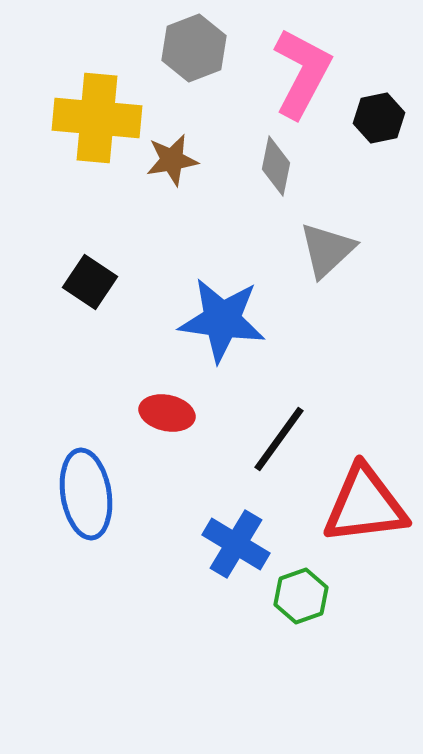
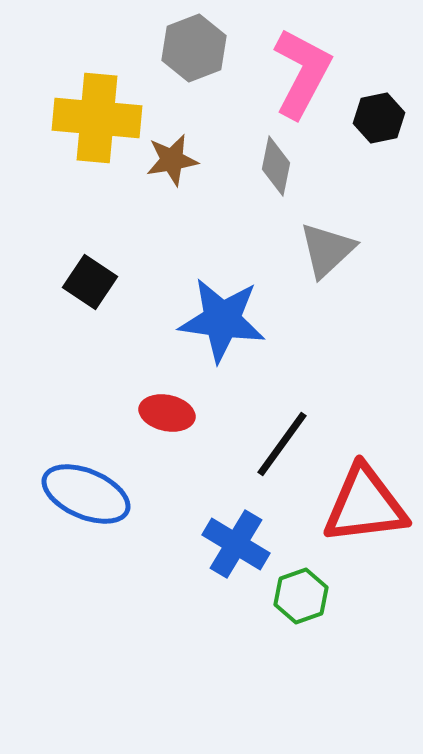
black line: moved 3 px right, 5 px down
blue ellipse: rotated 58 degrees counterclockwise
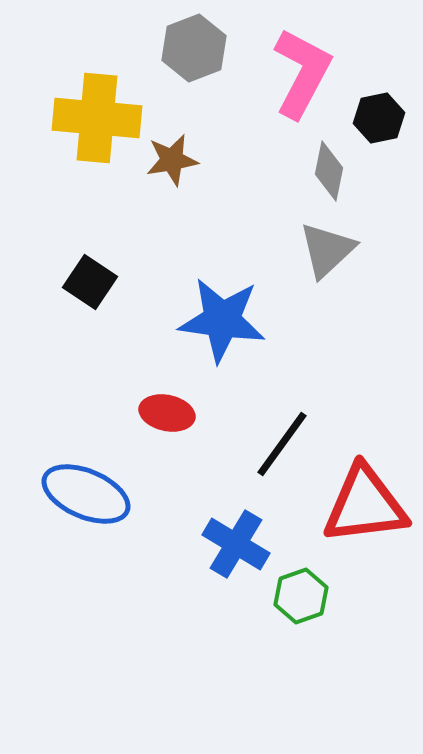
gray diamond: moved 53 px right, 5 px down
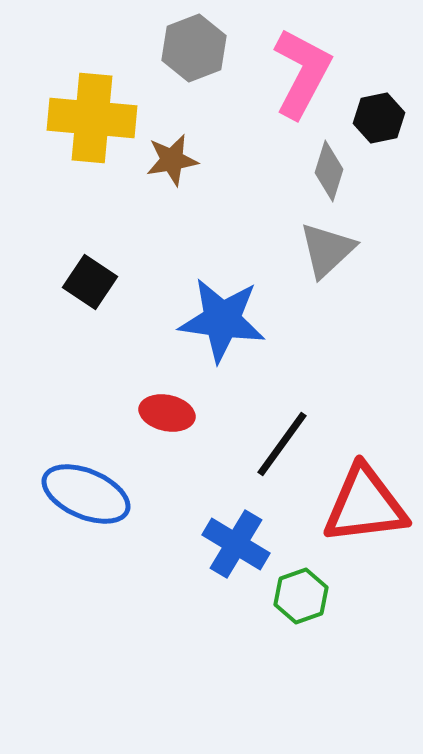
yellow cross: moved 5 px left
gray diamond: rotated 6 degrees clockwise
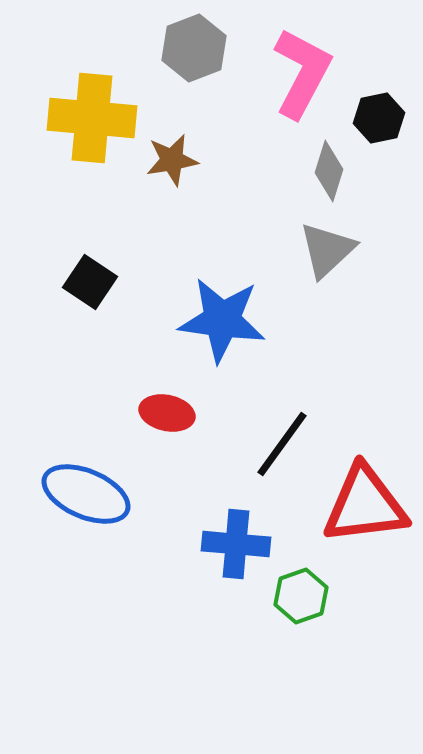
blue cross: rotated 26 degrees counterclockwise
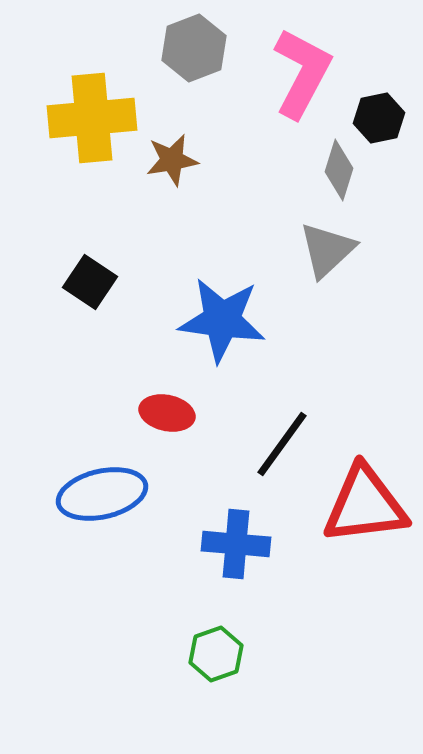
yellow cross: rotated 10 degrees counterclockwise
gray diamond: moved 10 px right, 1 px up
blue ellipse: moved 16 px right; rotated 36 degrees counterclockwise
green hexagon: moved 85 px left, 58 px down
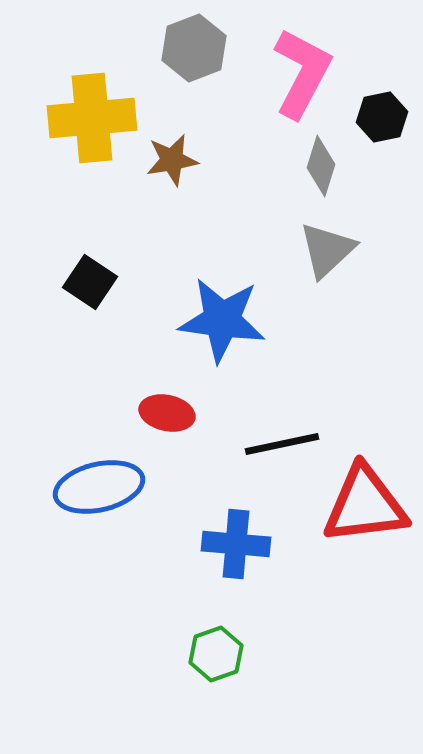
black hexagon: moved 3 px right, 1 px up
gray diamond: moved 18 px left, 4 px up
black line: rotated 42 degrees clockwise
blue ellipse: moved 3 px left, 7 px up
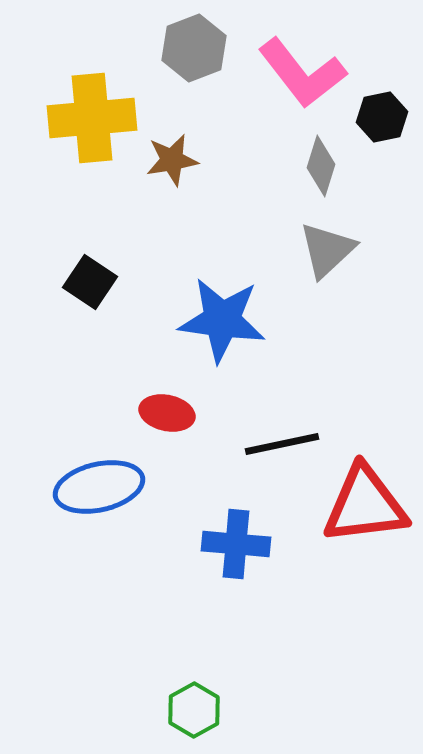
pink L-shape: rotated 114 degrees clockwise
green hexagon: moved 22 px left, 56 px down; rotated 10 degrees counterclockwise
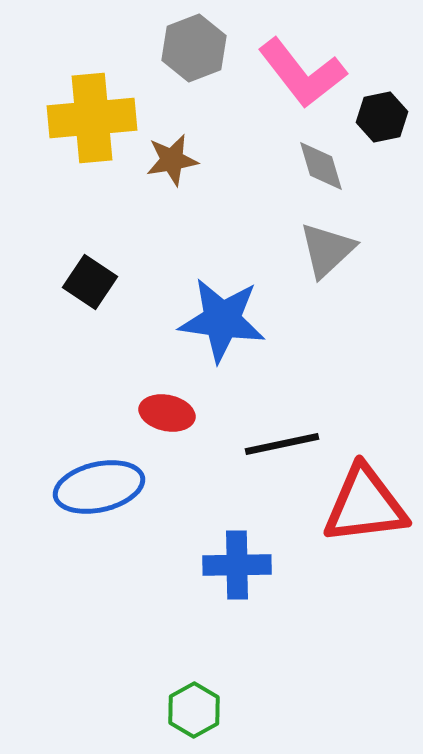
gray diamond: rotated 34 degrees counterclockwise
blue cross: moved 1 px right, 21 px down; rotated 6 degrees counterclockwise
